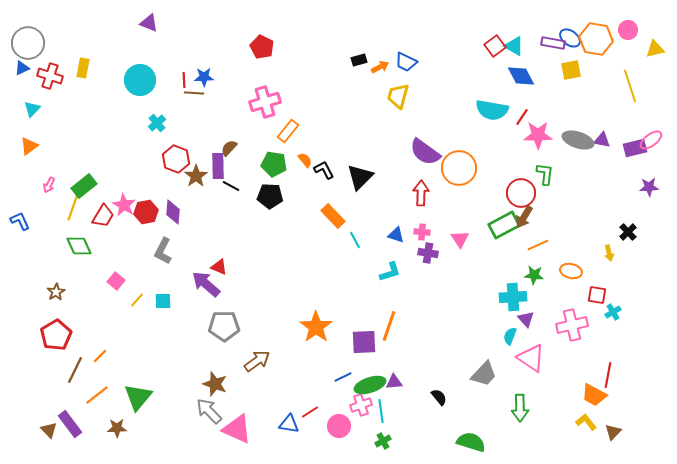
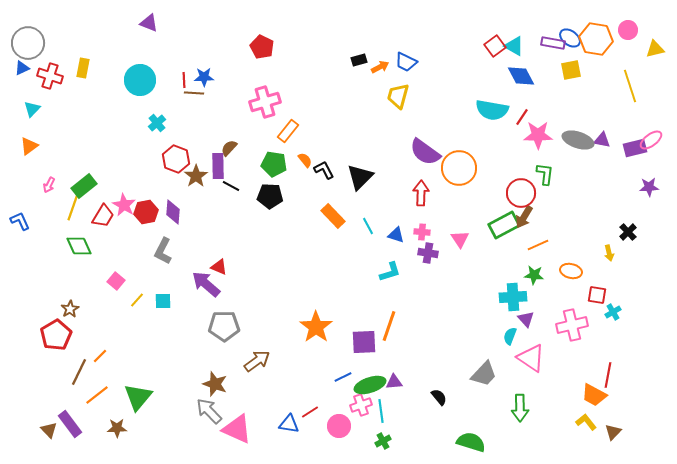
cyan line at (355, 240): moved 13 px right, 14 px up
brown star at (56, 292): moved 14 px right, 17 px down
brown line at (75, 370): moved 4 px right, 2 px down
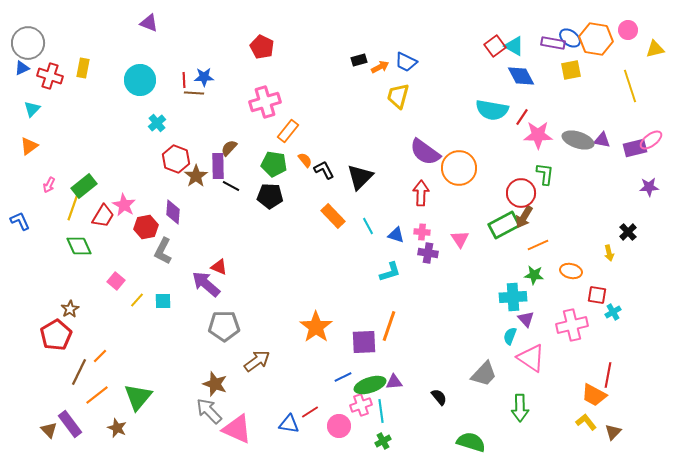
red hexagon at (146, 212): moved 15 px down
brown star at (117, 428): rotated 24 degrees clockwise
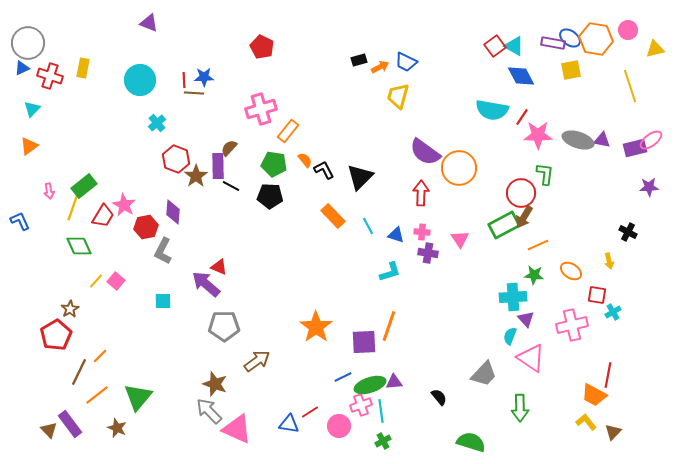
pink cross at (265, 102): moved 4 px left, 7 px down
pink arrow at (49, 185): moved 6 px down; rotated 35 degrees counterclockwise
black cross at (628, 232): rotated 18 degrees counterclockwise
yellow arrow at (609, 253): moved 8 px down
orange ellipse at (571, 271): rotated 20 degrees clockwise
yellow line at (137, 300): moved 41 px left, 19 px up
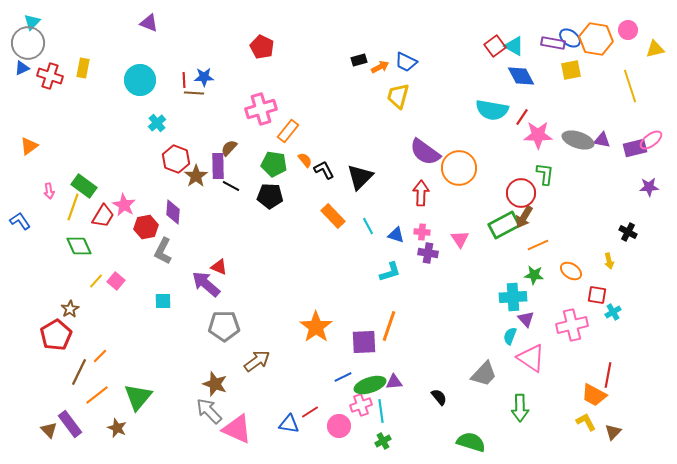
cyan triangle at (32, 109): moved 87 px up
green rectangle at (84, 186): rotated 75 degrees clockwise
blue L-shape at (20, 221): rotated 10 degrees counterclockwise
yellow L-shape at (586, 422): rotated 10 degrees clockwise
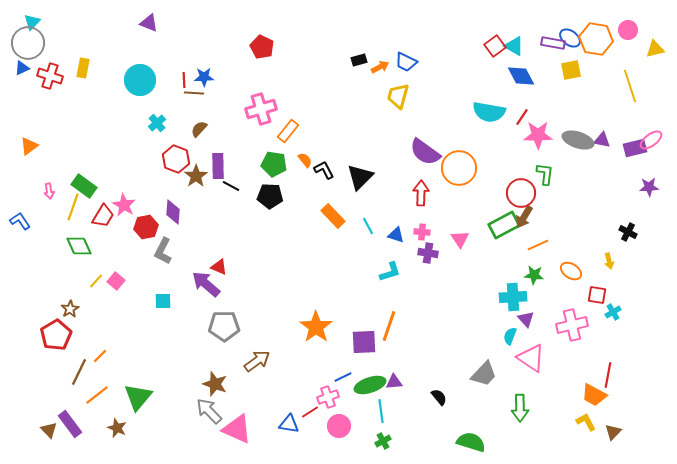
cyan semicircle at (492, 110): moved 3 px left, 2 px down
brown semicircle at (229, 148): moved 30 px left, 19 px up
pink cross at (361, 405): moved 33 px left, 8 px up
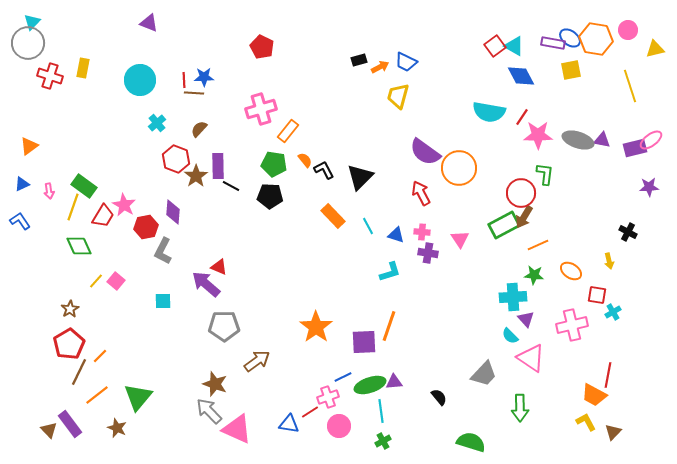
blue triangle at (22, 68): moved 116 px down
red arrow at (421, 193): rotated 30 degrees counterclockwise
red pentagon at (56, 335): moved 13 px right, 9 px down
cyan semicircle at (510, 336): rotated 66 degrees counterclockwise
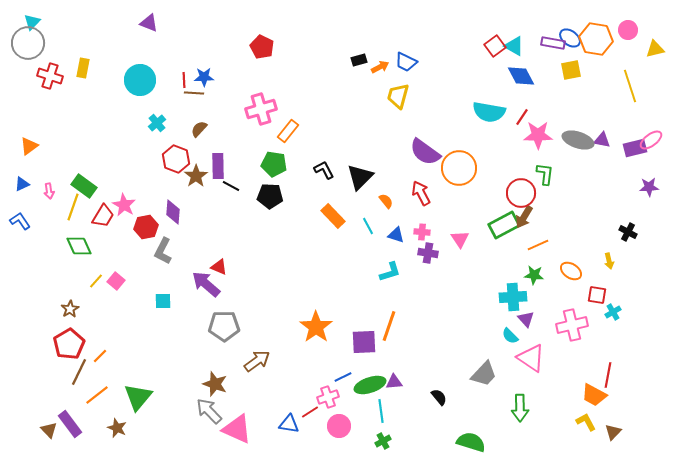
orange semicircle at (305, 160): moved 81 px right, 41 px down
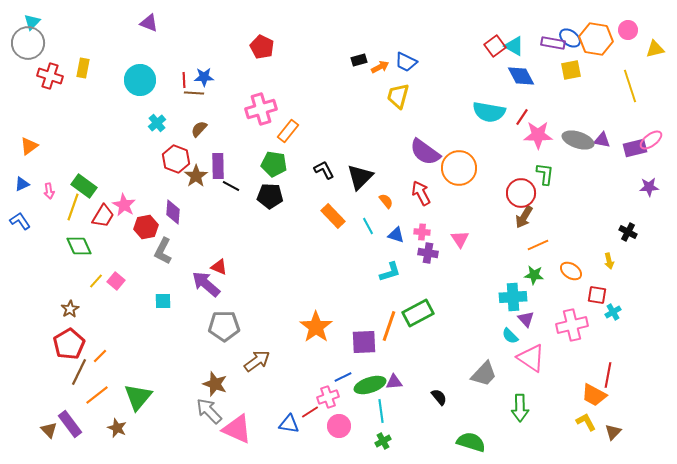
green rectangle at (504, 225): moved 86 px left, 88 px down
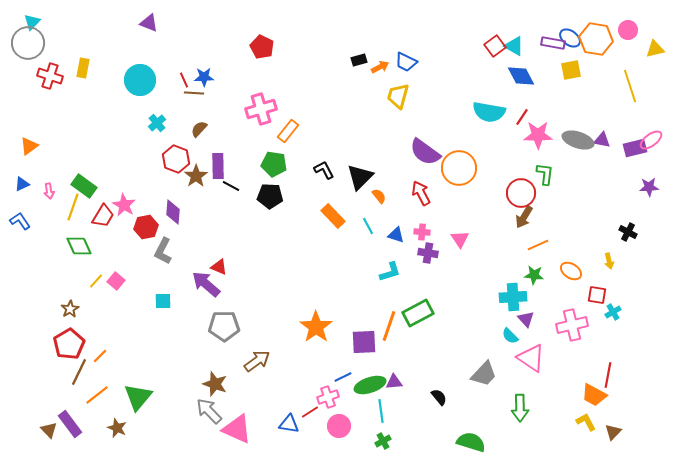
red line at (184, 80): rotated 21 degrees counterclockwise
orange semicircle at (386, 201): moved 7 px left, 5 px up
